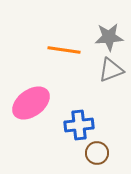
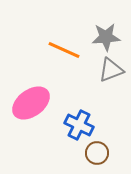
gray star: moved 3 px left
orange line: rotated 16 degrees clockwise
blue cross: rotated 32 degrees clockwise
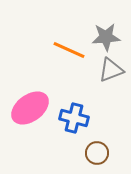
orange line: moved 5 px right
pink ellipse: moved 1 px left, 5 px down
blue cross: moved 5 px left, 7 px up; rotated 12 degrees counterclockwise
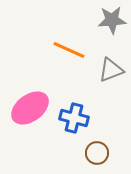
gray star: moved 6 px right, 17 px up
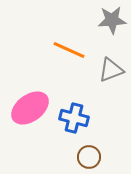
brown circle: moved 8 px left, 4 px down
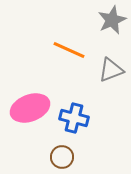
gray star: rotated 20 degrees counterclockwise
pink ellipse: rotated 15 degrees clockwise
brown circle: moved 27 px left
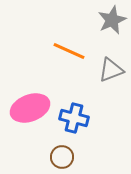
orange line: moved 1 px down
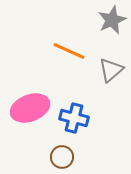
gray triangle: rotated 20 degrees counterclockwise
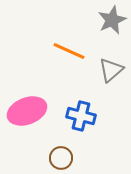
pink ellipse: moved 3 px left, 3 px down
blue cross: moved 7 px right, 2 px up
brown circle: moved 1 px left, 1 px down
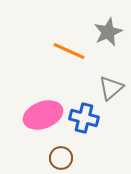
gray star: moved 4 px left, 12 px down
gray triangle: moved 18 px down
pink ellipse: moved 16 px right, 4 px down
blue cross: moved 3 px right, 2 px down
